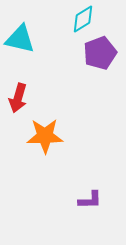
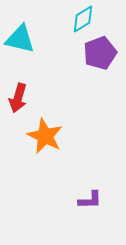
orange star: rotated 27 degrees clockwise
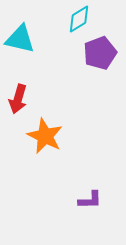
cyan diamond: moved 4 px left
red arrow: moved 1 px down
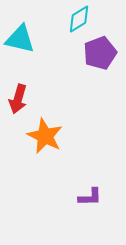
purple L-shape: moved 3 px up
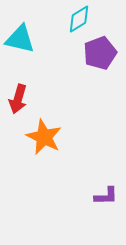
orange star: moved 1 px left, 1 px down
purple L-shape: moved 16 px right, 1 px up
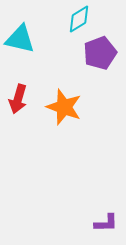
orange star: moved 20 px right, 30 px up; rotated 6 degrees counterclockwise
purple L-shape: moved 27 px down
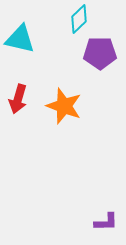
cyan diamond: rotated 12 degrees counterclockwise
purple pentagon: rotated 20 degrees clockwise
orange star: moved 1 px up
purple L-shape: moved 1 px up
